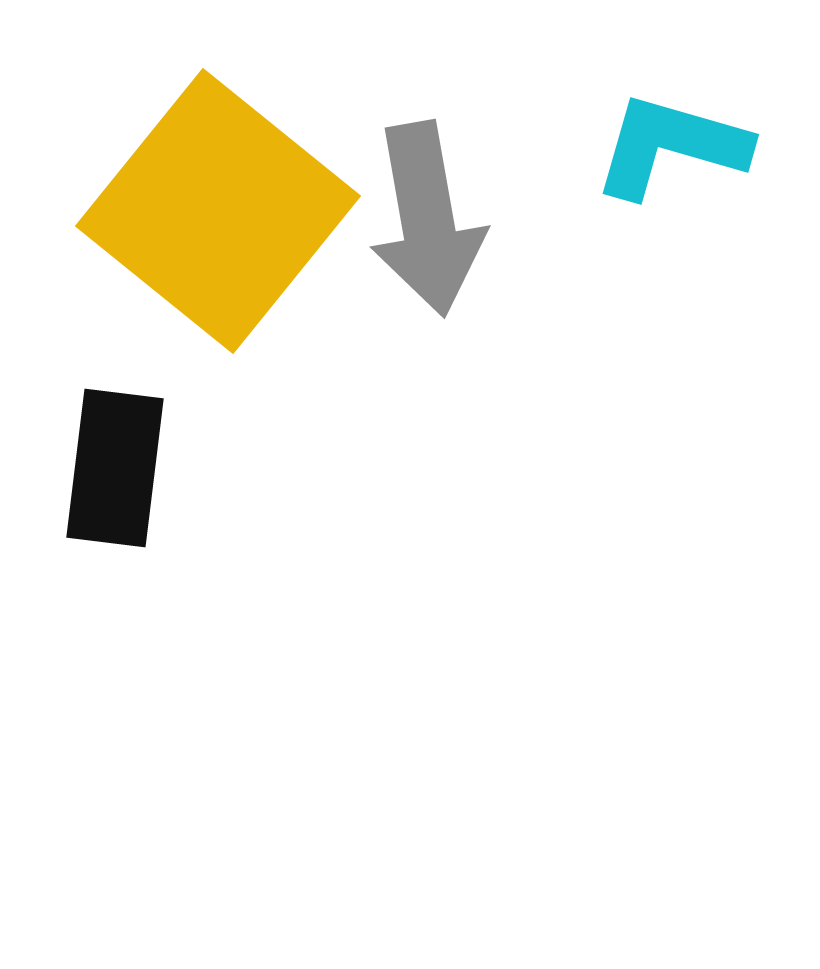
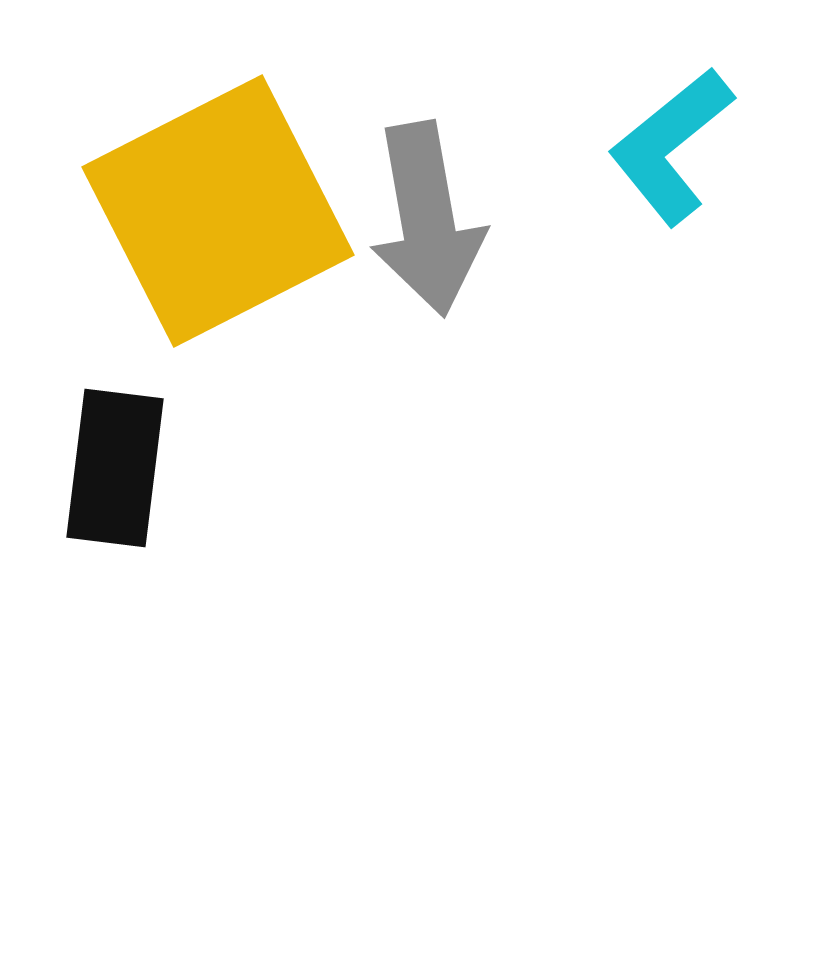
cyan L-shape: rotated 55 degrees counterclockwise
yellow square: rotated 24 degrees clockwise
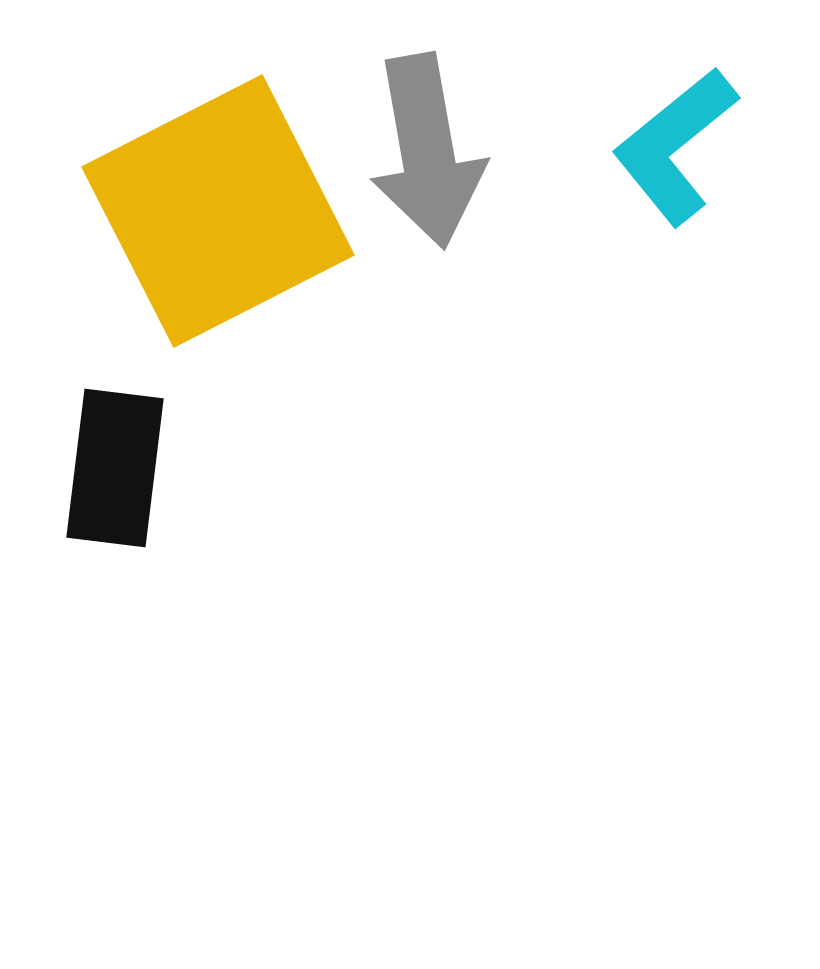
cyan L-shape: moved 4 px right
gray arrow: moved 68 px up
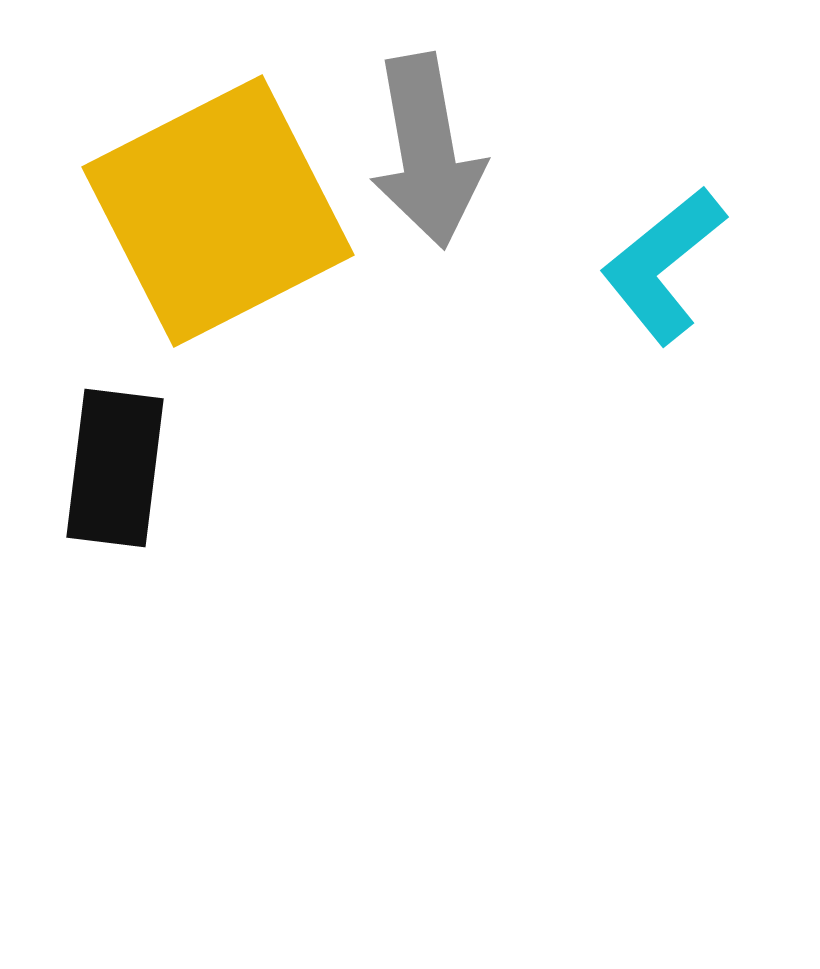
cyan L-shape: moved 12 px left, 119 px down
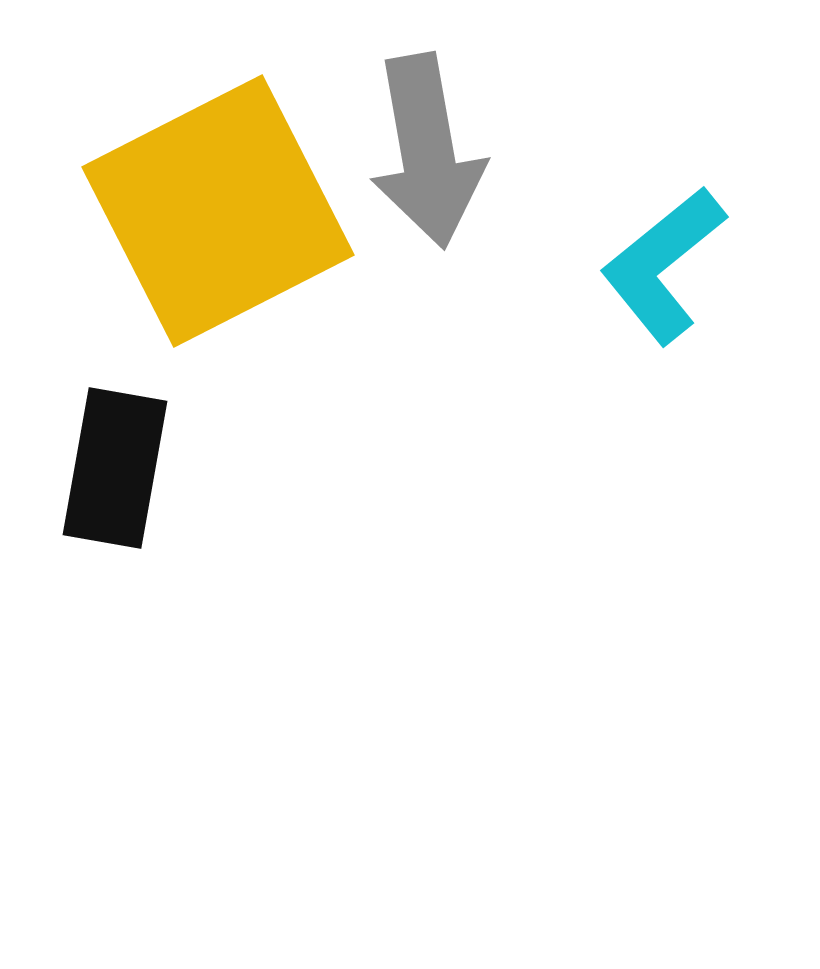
black rectangle: rotated 3 degrees clockwise
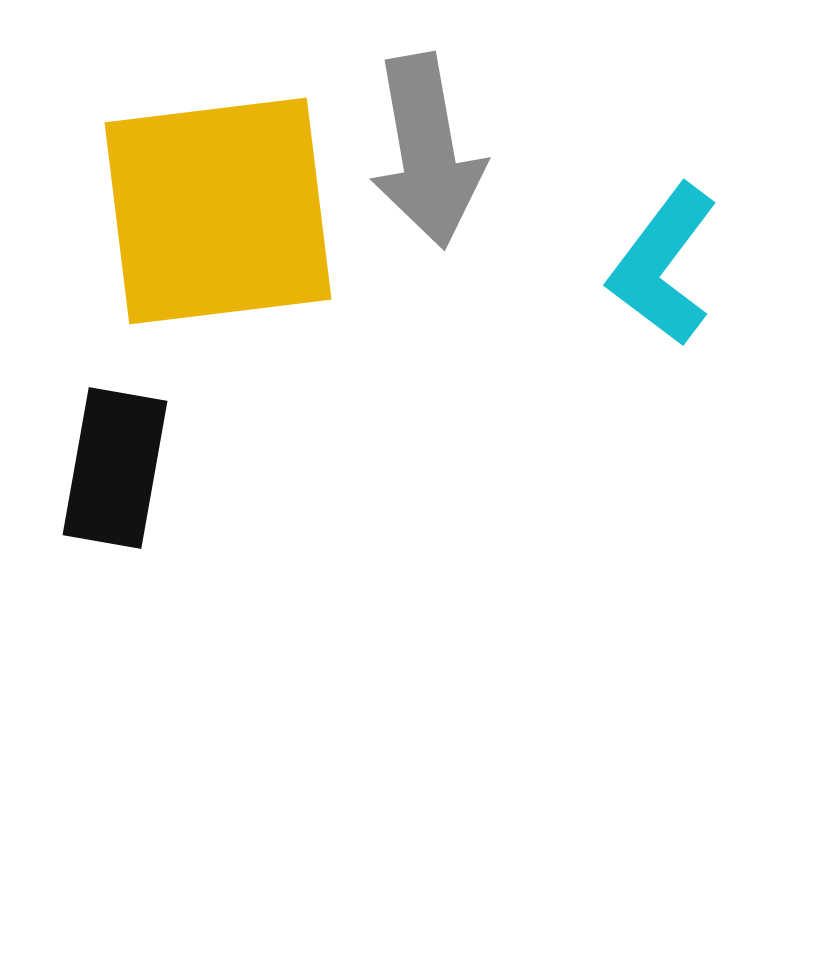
yellow square: rotated 20 degrees clockwise
cyan L-shape: rotated 14 degrees counterclockwise
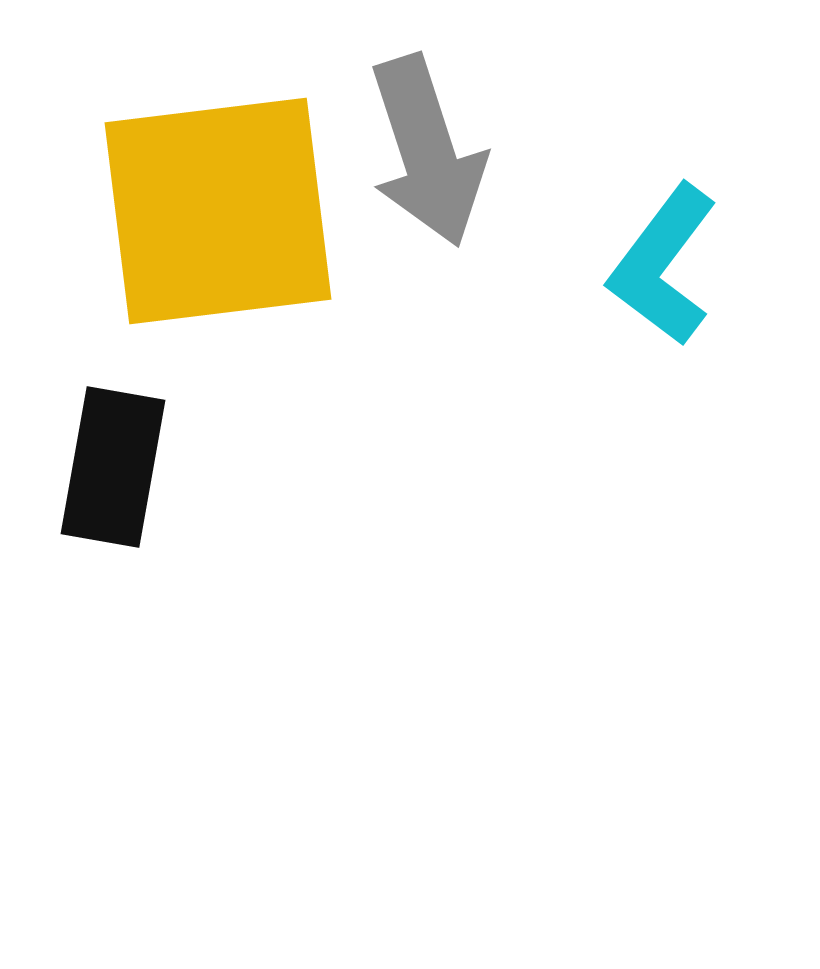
gray arrow: rotated 8 degrees counterclockwise
black rectangle: moved 2 px left, 1 px up
